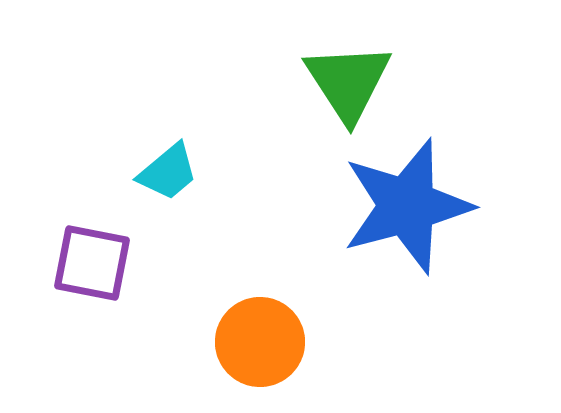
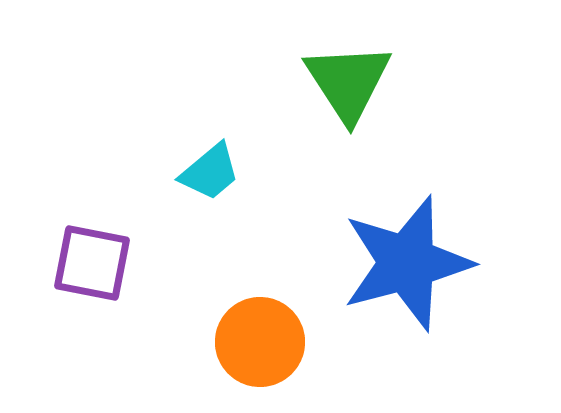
cyan trapezoid: moved 42 px right
blue star: moved 57 px down
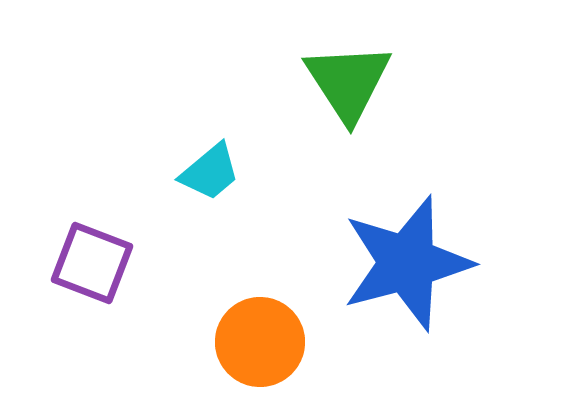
purple square: rotated 10 degrees clockwise
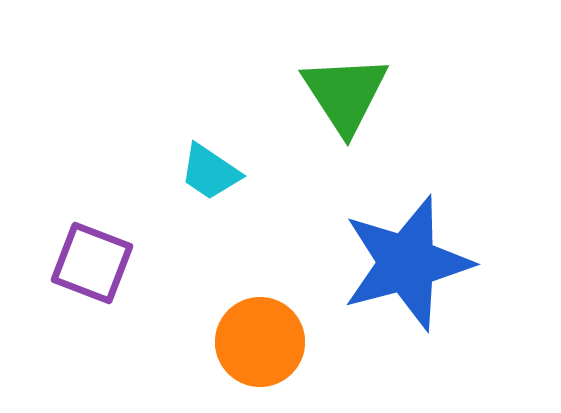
green triangle: moved 3 px left, 12 px down
cyan trapezoid: rotated 74 degrees clockwise
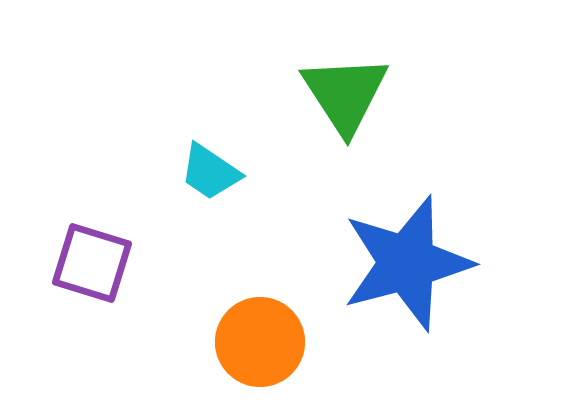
purple square: rotated 4 degrees counterclockwise
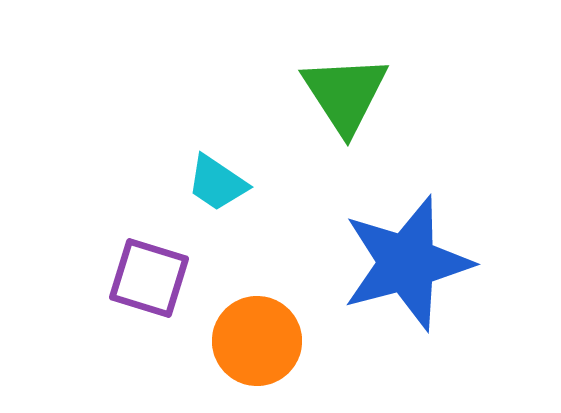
cyan trapezoid: moved 7 px right, 11 px down
purple square: moved 57 px right, 15 px down
orange circle: moved 3 px left, 1 px up
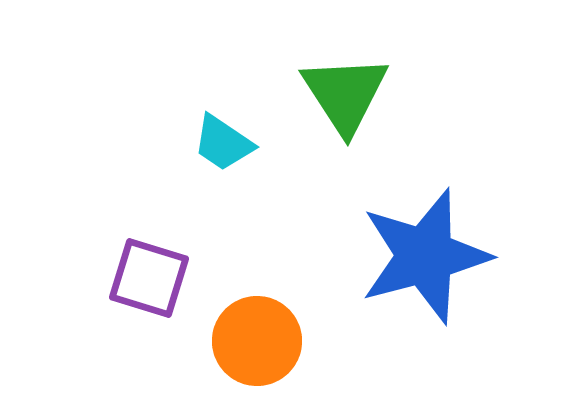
cyan trapezoid: moved 6 px right, 40 px up
blue star: moved 18 px right, 7 px up
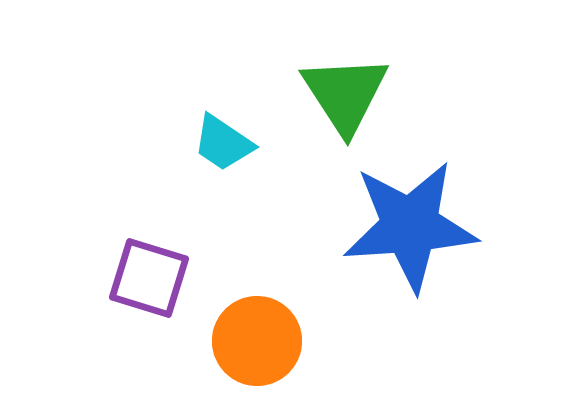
blue star: moved 15 px left, 30 px up; rotated 11 degrees clockwise
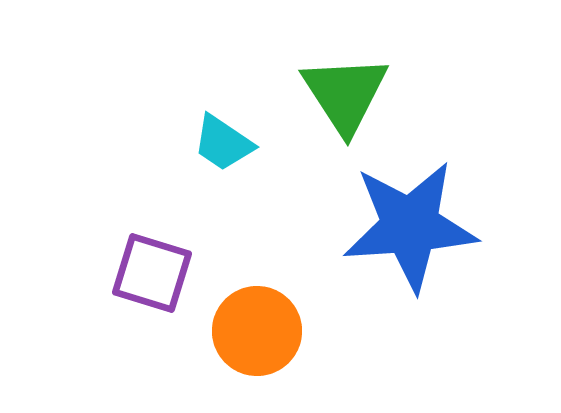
purple square: moved 3 px right, 5 px up
orange circle: moved 10 px up
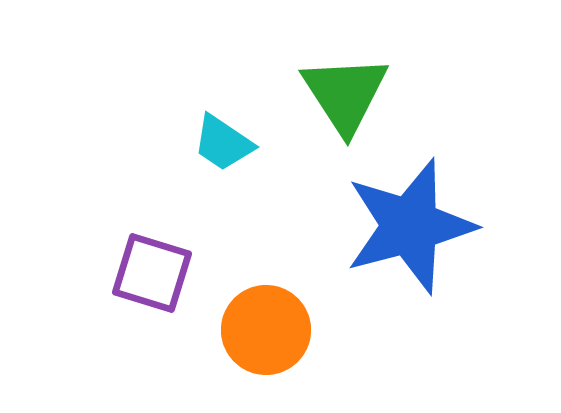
blue star: rotated 11 degrees counterclockwise
orange circle: moved 9 px right, 1 px up
